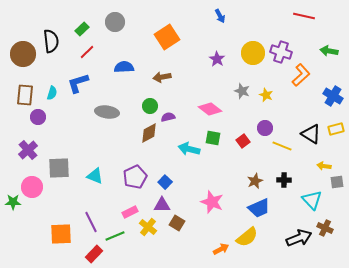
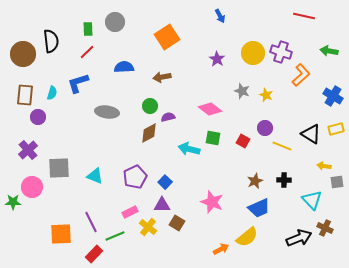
green rectangle at (82, 29): moved 6 px right; rotated 48 degrees counterclockwise
red square at (243, 141): rotated 24 degrees counterclockwise
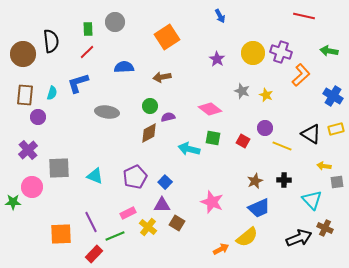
pink rectangle at (130, 212): moved 2 px left, 1 px down
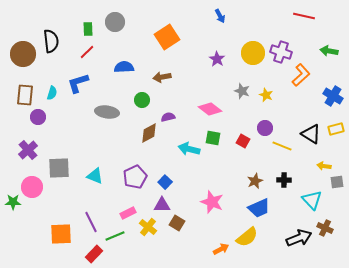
green circle at (150, 106): moved 8 px left, 6 px up
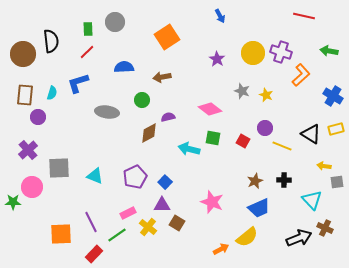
green line at (115, 236): moved 2 px right, 1 px up; rotated 12 degrees counterclockwise
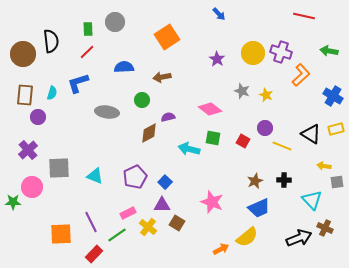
blue arrow at (220, 16): moved 1 px left, 2 px up; rotated 16 degrees counterclockwise
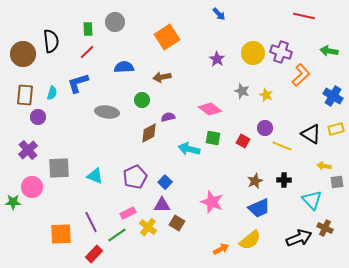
yellow semicircle at (247, 237): moved 3 px right, 3 px down
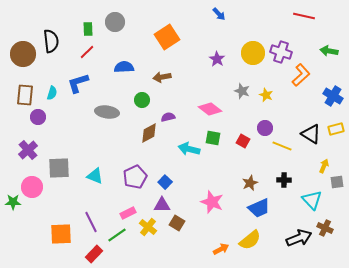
yellow arrow at (324, 166): rotated 104 degrees clockwise
brown star at (255, 181): moved 5 px left, 2 px down
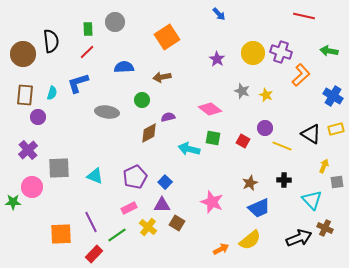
pink rectangle at (128, 213): moved 1 px right, 5 px up
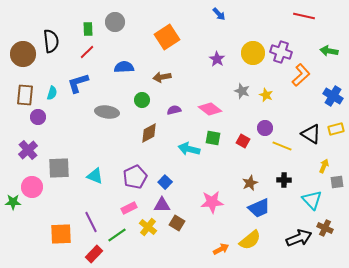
purple semicircle at (168, 117): moved 6 px right, 7 px up
pink star at (212, 202): rotated 25 degrees counterclockwise
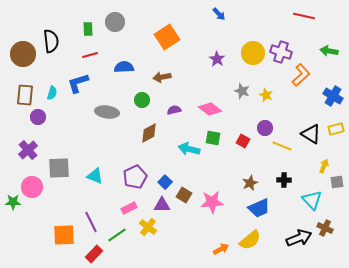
red line at (87, 52): moved 3 px right, 3 px down; rotated 28 degrees clockwise
brown square at (177, 223): moved 7 px right, 28 px up
orange square at (61, 234): moved 3 px right, 1 px down
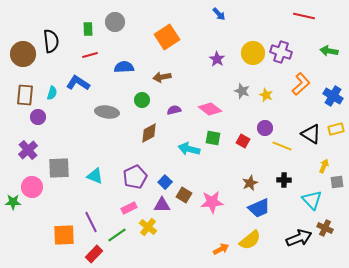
orange L-shape at (301, 75): moved 9 px down
blue L-shape at (78, 83): rotated 50 degrees clockwise
